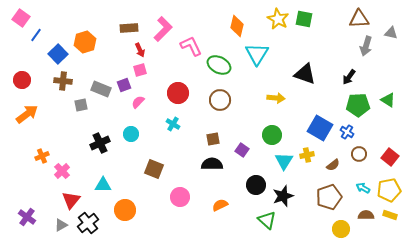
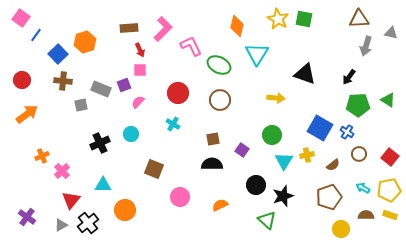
pink square at (140, 70): rotated 16 degrees clockwise
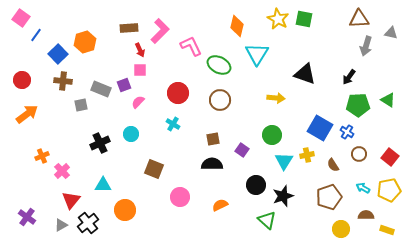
pink L-shape at (163, 29): moved 3 px left, 2 px down
brown semicircle at (333, 165): rotated 96 degrees clockwise
yellow rectangle at (390, 215): moved 3 px left, 15 px down
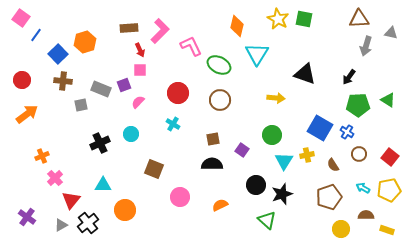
pink cross at (62, 171): moved 7 px left, 7 px down
black star at (283, 196): moved 1 px left, 2 px up
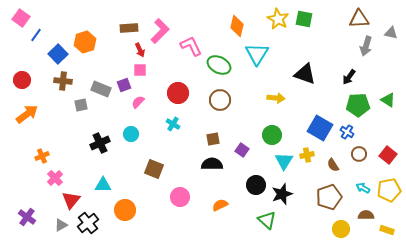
red square at (390, 157): moved 2 px left, 2 px up
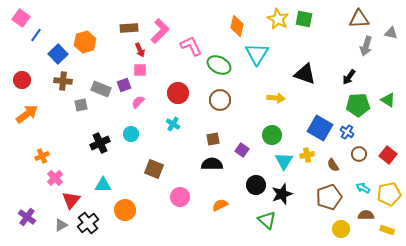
yellow pentagon at (389, 190): moved 4 px down
